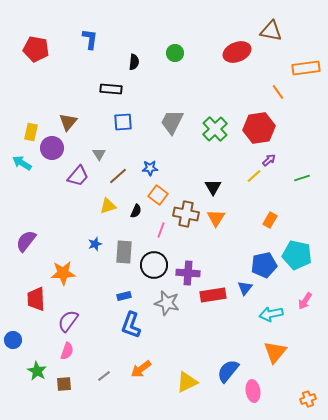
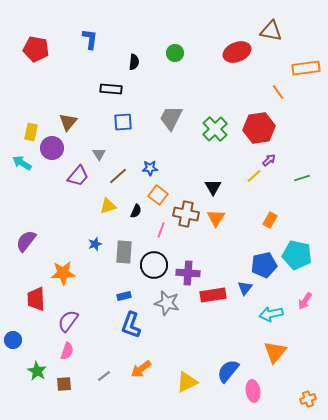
gray trapezoid at (172, 122): moved 1 px left, 4 px up
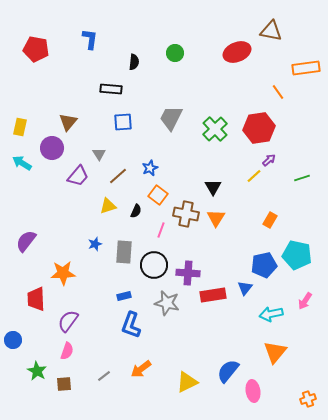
yellow rectangle at (31, 132): moved 11 px left, 5 px up
blue star at (150, 168): rotated 21 degrees counterclockwise
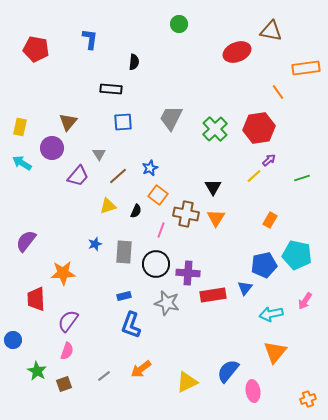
green circle at (175, 53): moved 4 px right, 29 px up
black circle at (154, 265): moved 2 px right, 1 px up
brown square at (64, 384): rotated 14 degrees counterclockwise
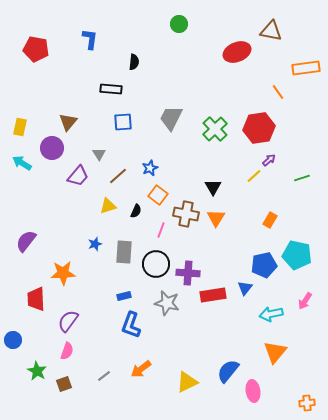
orange cross at (308, 399): moved 1 px left, 4 px down; rotated 14 degrees clockwise
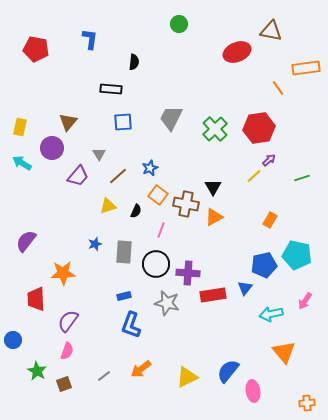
orange line at (278, 92): moved 4 px up
brown cross at (186, 214): moved 10 px up
orange triangle at (216, 218): moved 2 px left, 1 px up; rotated 30 degrees clockwise
orange triangle at (275, 352): moved 9 px right; rotated 20 degrees counterclockwise
yellow triangle at (187, 382): moved 5 px up
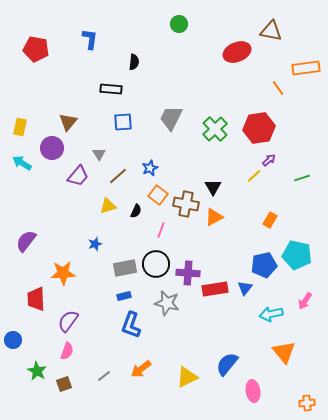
gray rectangle at (124, 252): moved 1 px right, 16 px down; rotated 75 degrees clockwise
red rectangle at (213, 295): moved 2 px right, 6 px up
blue semicircle at (228, 371): moved 1 px left, 7 px up
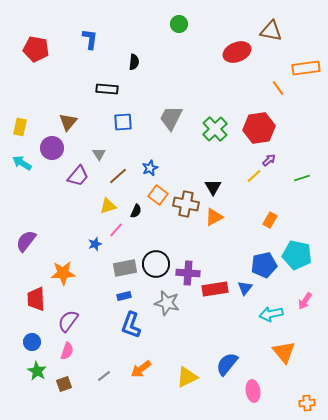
black rectangle at (111, 89): moved 4 px left
pink line at (161, 230): moved 45 px left; rotated 21 degrees clockwise
blue circle at (13, 340): moved 19 px right, 2 px down
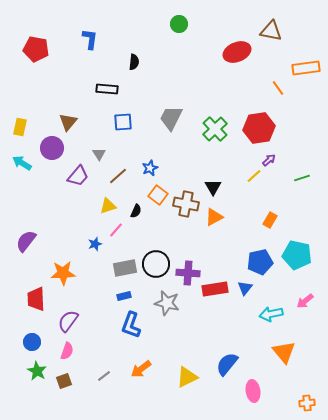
blue pentagon at (264, 265): moved 4 px left, 3 px up
pink arrow at (305, 301): rotated 18 degrees clockwise
brown square at (64, 384): moved 3 px up
